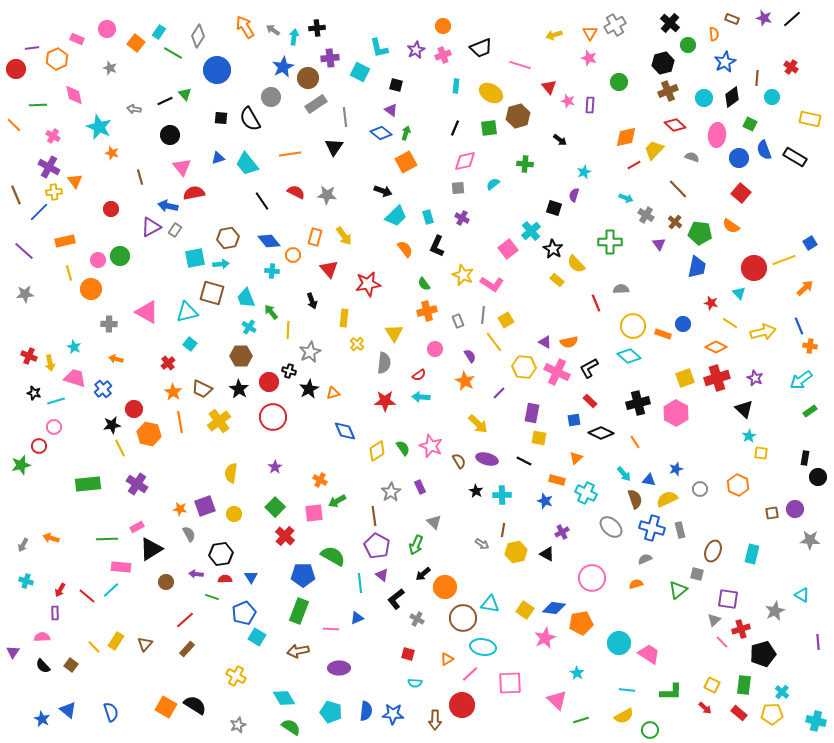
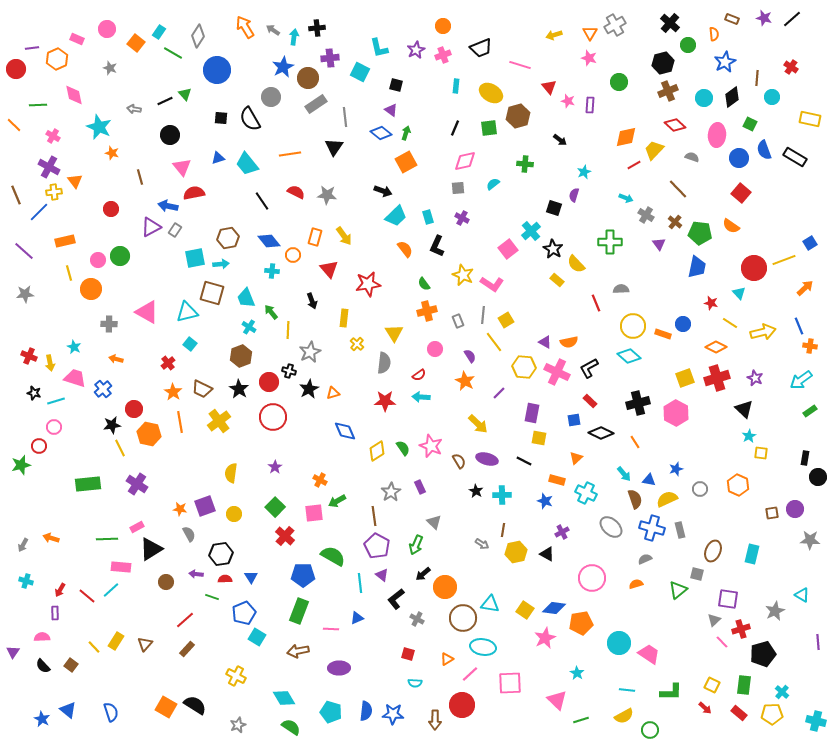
brown hexagon at (241, 356): rotated 20 degrees counterclockwise
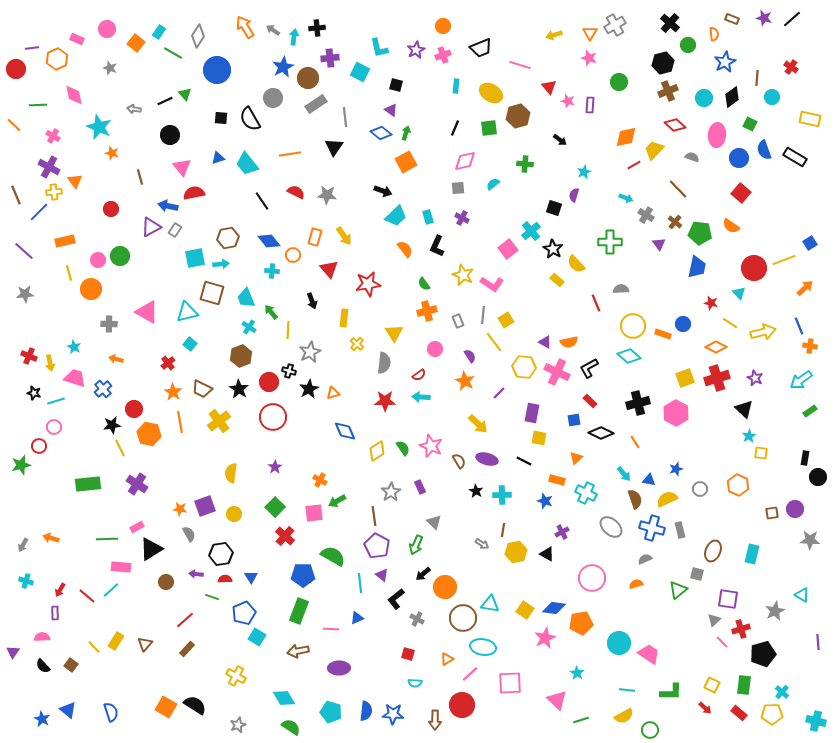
gray circle at (271, 97): moved 2 px right, 1 px down
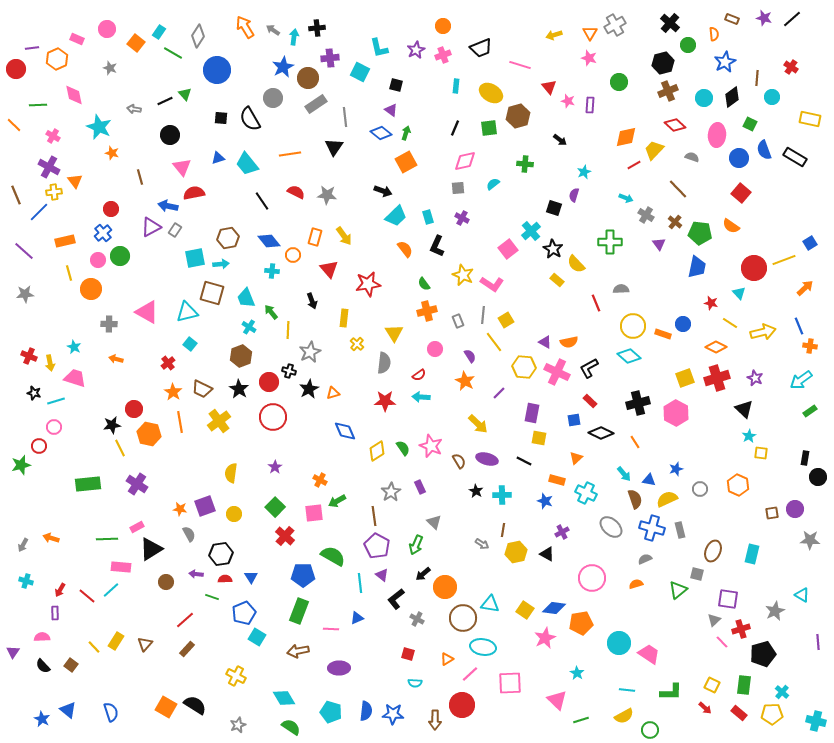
blue cross at (103, 389): moved 156 px up
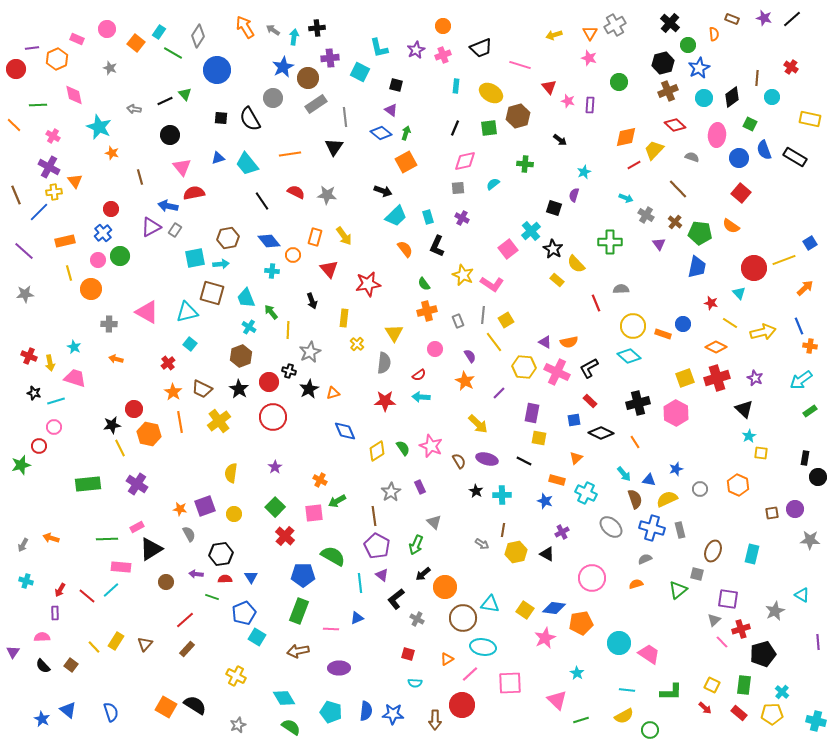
blue star at (725, 62): moved 26 px left, 6 px down
